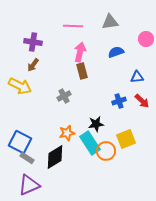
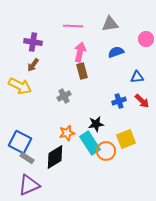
gray triangle: moved 2 px down
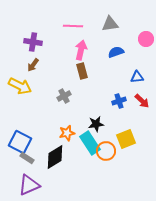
pink arrow: moved 1 px right, 2 px up
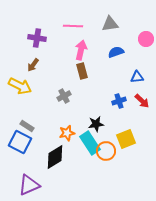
purple cross: moved 4 px right, 4 px up
gray rectangle: moved 32 px up
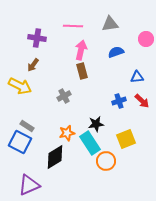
orange circle: moved 10 px down
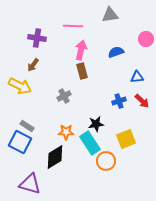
gray triangle: moved 9 px up
orange star: moved 1 px left, 1 px up; rotated 14 degrees clockwise
purple triangle: moved 1 px right, 1 px up; rotated 40 degrees clockwise
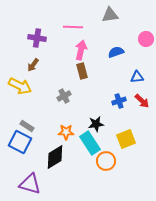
pink line: moved 1 px down
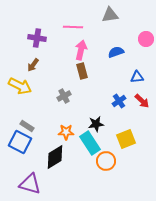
blue cross: rotated 16 degrees counterclockwise
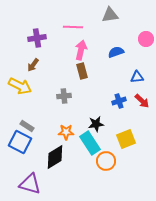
purple cross: rotated 18 degrees counterclockwise
gray cross: rotated 24 degrees clockwise
blue cross: rotated 16 degrees clockwise
